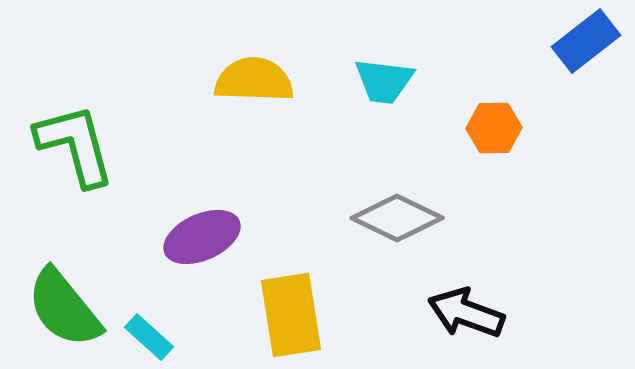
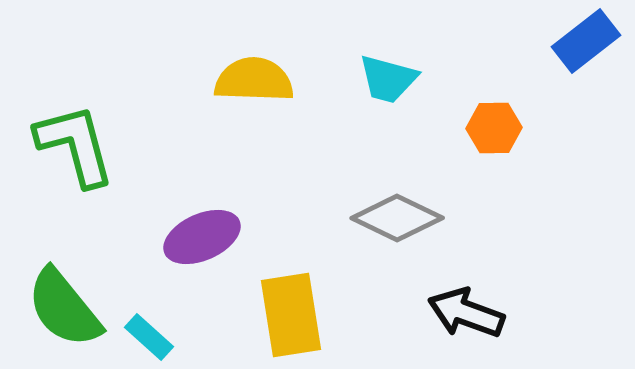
cyan trapezoid: moved 4 px right, 2 px up; rotated 8 degrees clockwise
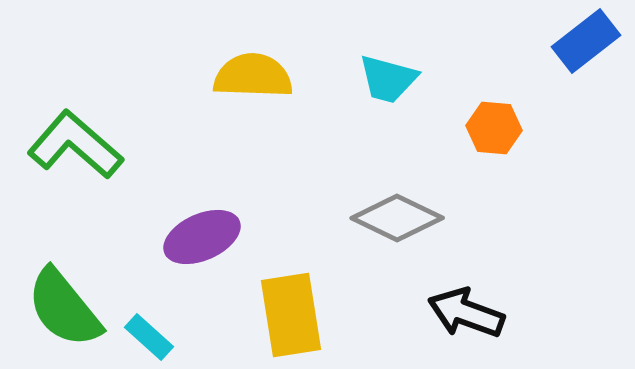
yellow semicircle: moved 1 px left, 4 px up
orange hexagon: rotated 6 degrees clockwise
green L-shape: rotated 34 degrees counterclockwise
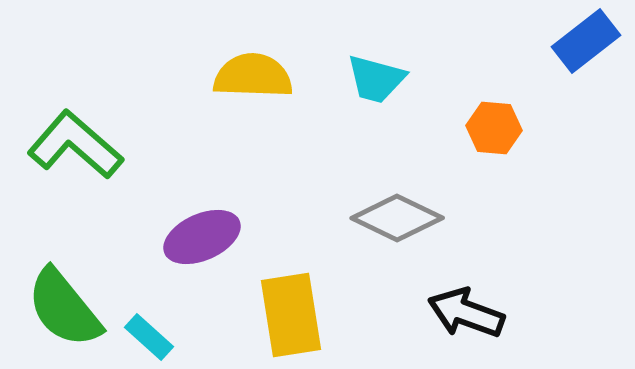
cyan trapezoid: moved 12 px left
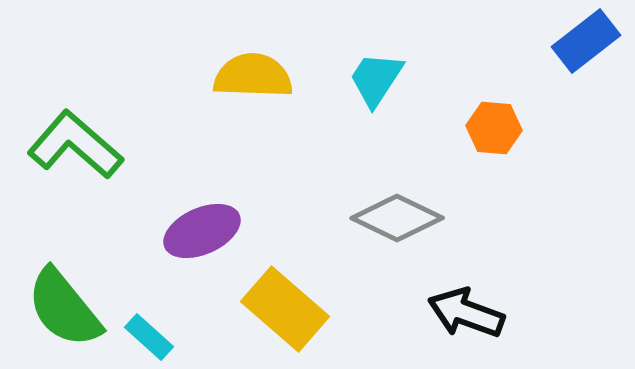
cyan trapezoid: rotated 108 degrees clockwise
purple ellipse: moved 6 px up
yellow rectangle: moved 6 px left, 6 px up; rotated 40 degrees counterclockwise
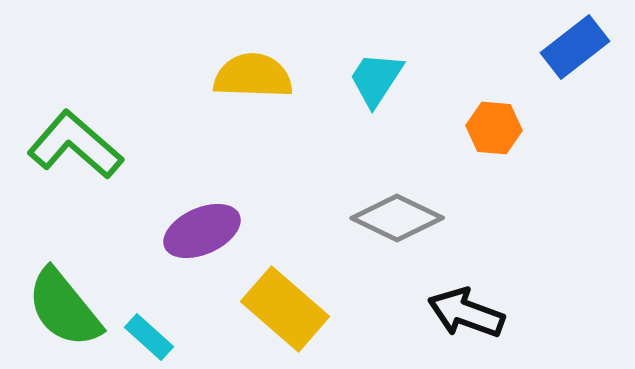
blue rectangle: moved 11 px left, 6 px down
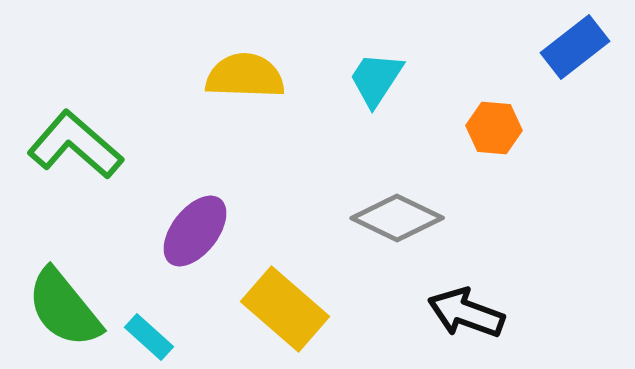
yellow semicircle: moved 8 px left
purple ellipse: moved 7 px left; rotated 28 degrees counterclockwise
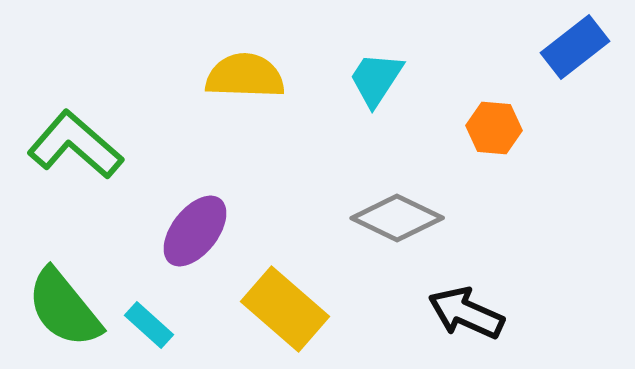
black arrow: rotated 4 degrees clockwise
cyan rectangle: moved 12 px up
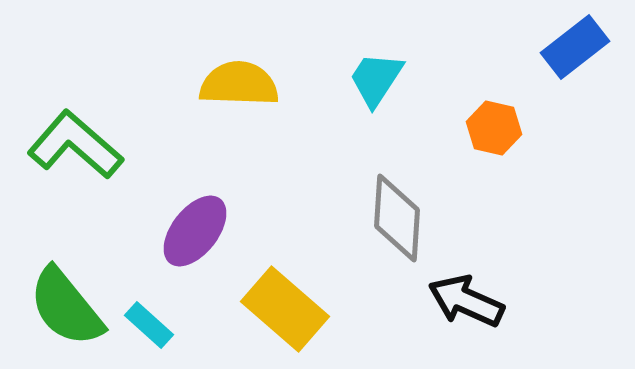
yellow semicircle: moved 6 px left, 8 px down
orange hexagon: rotated 8 degrees clockwise
gray diamond: rotated 68 degrees clockwise
green semicircle: moved 2 px right, 1 px up
black arrow: moved 12 px up
